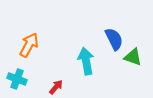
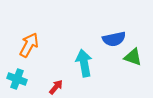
blue semicircle: rotated 105 degrees clockwise
cyan arrow: moved 2 px left, 2 px down
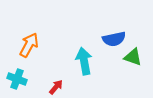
cyan arrow: moved 2 px up
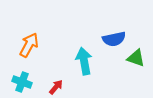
green triangle: moved 3 px right, 1 px down
cyan cross: moved 5 px right, 3 px down
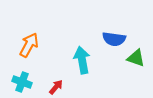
blue semicircle: rotated 20 degrees clockwise
cyan arrow: moved 2 px left, 1 px up
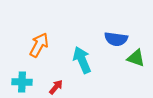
blue semicircle: moved 2 px right
orange arrow: moved 10 px right
cyan arrow: rotated 12 degrees counterclockwise
cyan cross: rotated 18 degrees counterclockwise
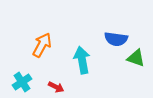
orange arrow: moved 3 px right
cyan arrow: rotated 12 degrees clockwise
cyan cross: rotated 36 degrees counterclockwise
red arrow: rotated 77 degrees clockwise
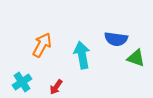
cyan arrow: moved 5 px up
red arrow: rotated 98 degrees clockwise
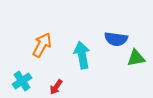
green triangle: rotated 30 degrees counterclockwise
cyan cross: moved 1 px up
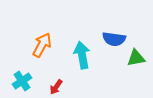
blue semicircle: moved 2 px left
